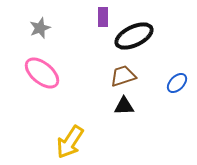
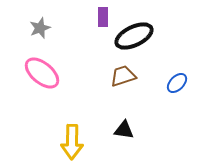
black triangle: moved 24 px down; rotated 10 degrees clockwise
yellow arrow: moved 2 px right; rotated 32 degrees counterclockwise
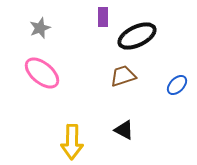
black ellipse: moved 3 px right
blue ellipse: moved 2 px down
black triangle: rotated 20 degrees clockwise
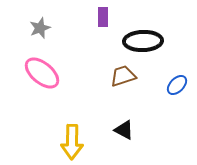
black ellipse: moved 6 px right, 5 px down; rotated 24 degrees clockwise
